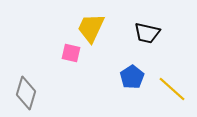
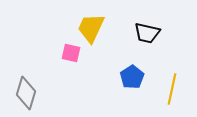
yellow line: rotated 60 degrees clockwise
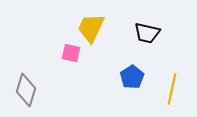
gray diamond: moved 3 px up
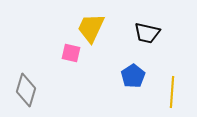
blue pentagon: moved 1 px right, 1 px up
yellow line: moved 3 px down; rotated 8 degrees counterclockwise
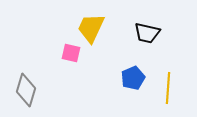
blue pentagon: moved 2 px down; rotated 10 degrees clockwise
yellow line: moved 4 px left, 4 px up
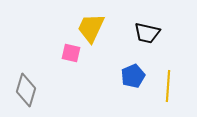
blue pentagon: moved 2 px up
yellow line: moved 2 px up
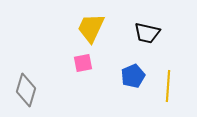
pink square: moved 12 px right, 10 px down; rotated 24 degrees counterclockwise
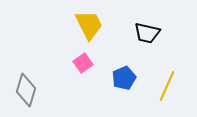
yellow trapezoid: moved 2 px left, 3 px up; rotated 128 degrees clockwise
pink square: rotated 24 degrees counterclockwise
blue pentagon: moved 9 px left, 2 px down
yellow line: moved 1 px left; rotated 20 degrees clockwise
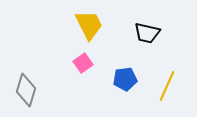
blue pentagon: moved 1 px right, 1 px down; rotated 15 degrees clockwise
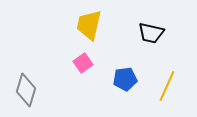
yellow trapezoid: rotated 140 degrees counterclockwise
black trapezoid: moved 4 px right
